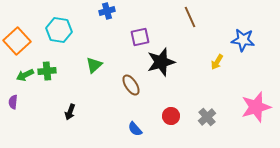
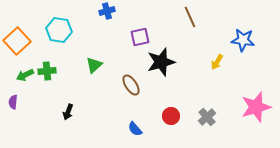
black arrow: moved 2 px left
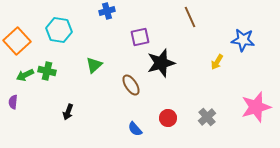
black star: moved 1 px down
green cross: rotated 18 degrees clockwise
red circle: moved 3 px left, 2 px down
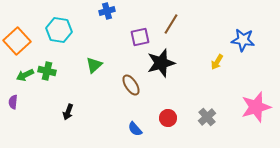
brown line: moved 19 px left, 7 px down; rotated 55 degrees clockwise
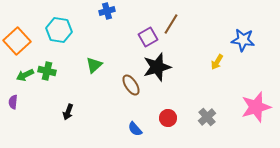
purple square: moved 8 px right; rotated 18 degrees counterclockwise
black star: moved 4 px left, 4 px down
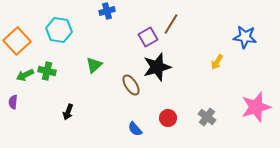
blue star: moved 2 px right, 3 px up
gray cross: rotated 12 degrees counterclockwise
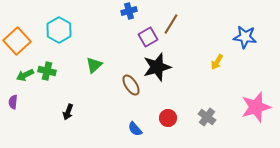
blue cross: moved 22 px right
cyan hexagon: rotated 20 degrees clockwise
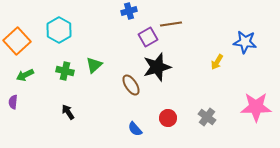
brown line: rotated 50 degrees clockwise
blue star: moved 5 px down
green cross: moved 18 px right
pink star: rotated 16 degrees clockwise
black arrow: rotated 126 degrees clockwise
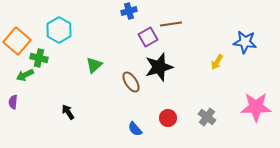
orange square: rotated 8 degrees counterclockwise
black star: moved 2 px right
green cross: moved 26 px left, 13 px up
brown ellipse: moved 3 px up
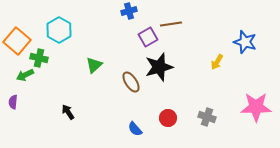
blue star: rotated 10 degrees clockwise
gray cross: rotated 18 degrees counterclockwise
